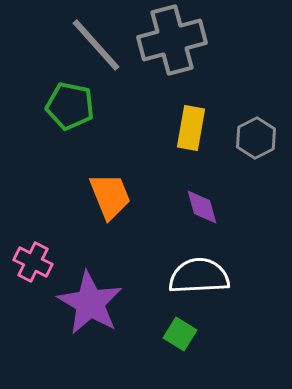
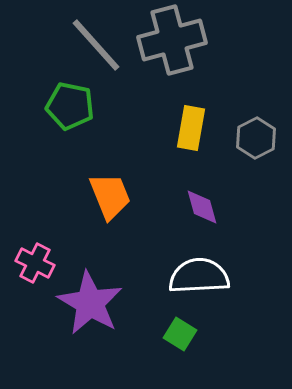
pink cross: moved 2 px right, 1 px down
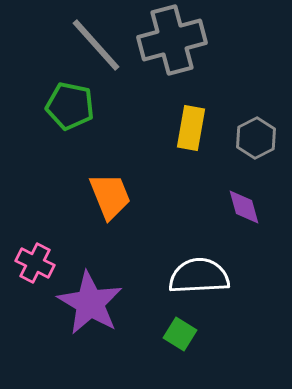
purple diamond: moved 42 px right
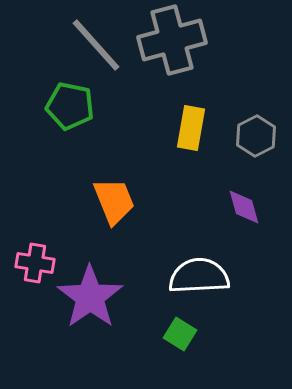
gray hexagon: moved 2 px up
orange trapezoid: moved 4 px right, 5 px down
pink cross: rotated 18 degrees counterclockwise
purple star: moved 6 px up; rotated 6 degrees clockwise
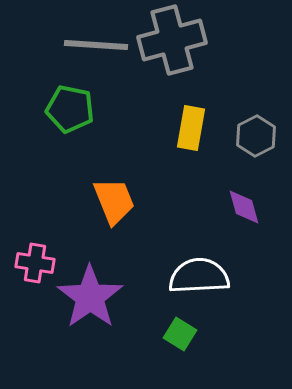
gray line: rotated 44 degrees counterclockwise
green pentagon: moved 3 px down
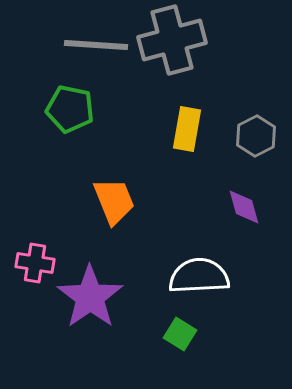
yellow rectangle: moved 4 px left, 1 px down
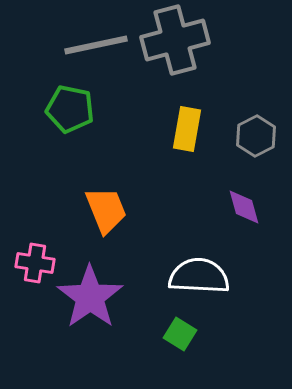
gray cross: moved 3 px right
gray line: rotated 16 degrees counterclockwise
orange trapezoid: moved 8 px left, 9 px down
white semicircle: rotated 6 degrees clockwise
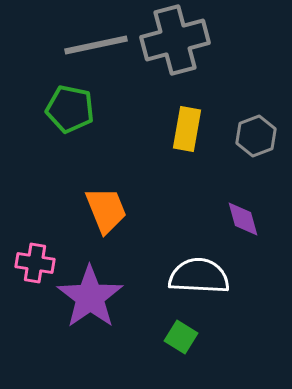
gray hexagon: rotated 6 degrees clockwise
purple diamond: moved 1 px left, 12 px down
green square: moved 1 px right, 3 px down
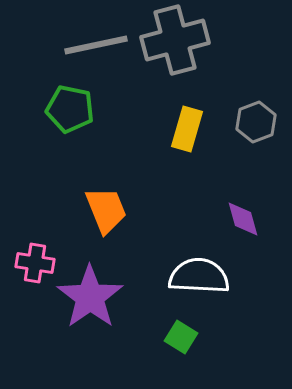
yellow rectangle: rotated 6 degrees clockwise
gray hexagon: moved 14 px up
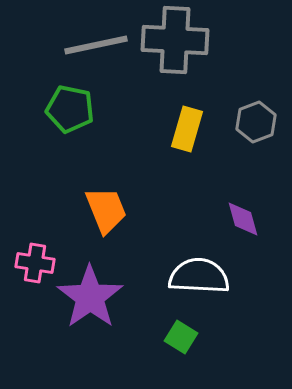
gray cross: rotated 18 degrees clockwise
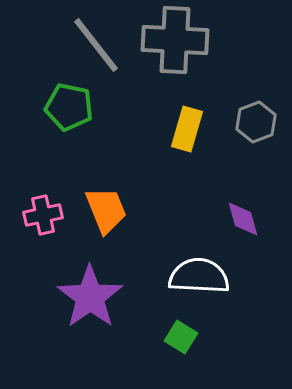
gray line: rotated 64 degrees clockwise
green pentagon: moved 1 px left, 2 px up
pink cross: moved 8 px right, 48 px up; rotated 21 degrees counterclockwise
